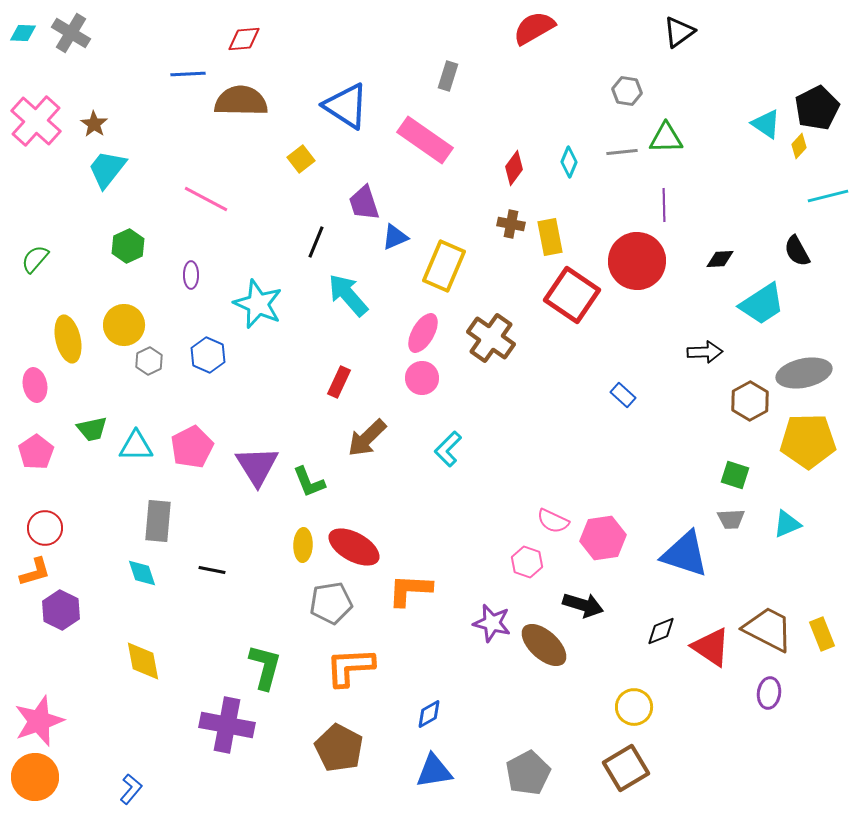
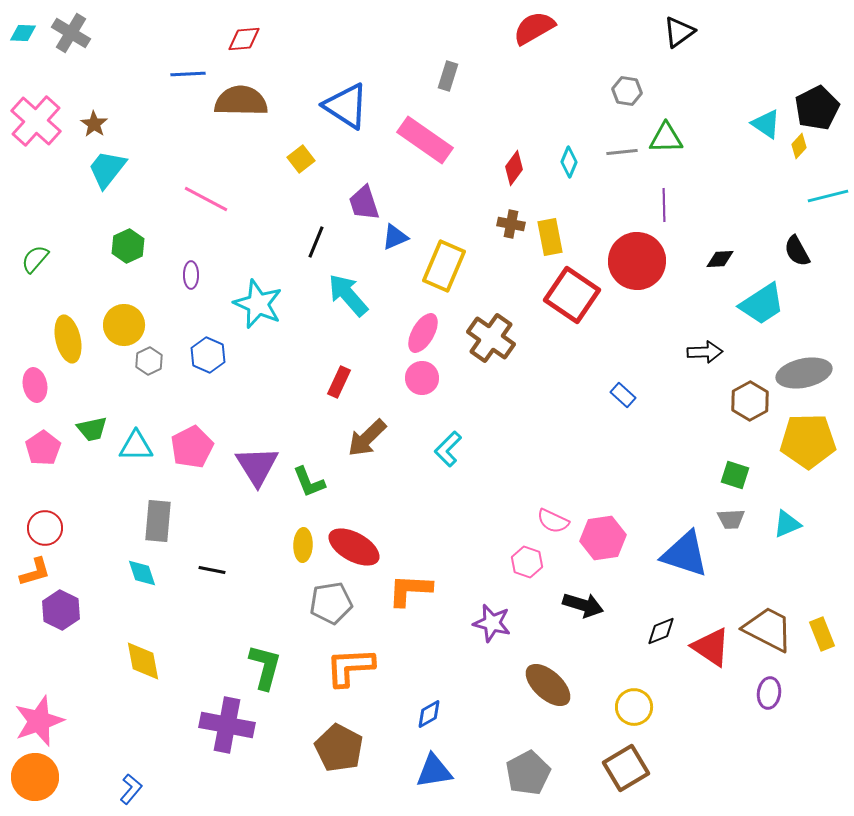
pink pentagon at (36, 452): moved 7 px right, 4 px up
brown ellipse at (544, 645): moved 4 px right, 40 px down
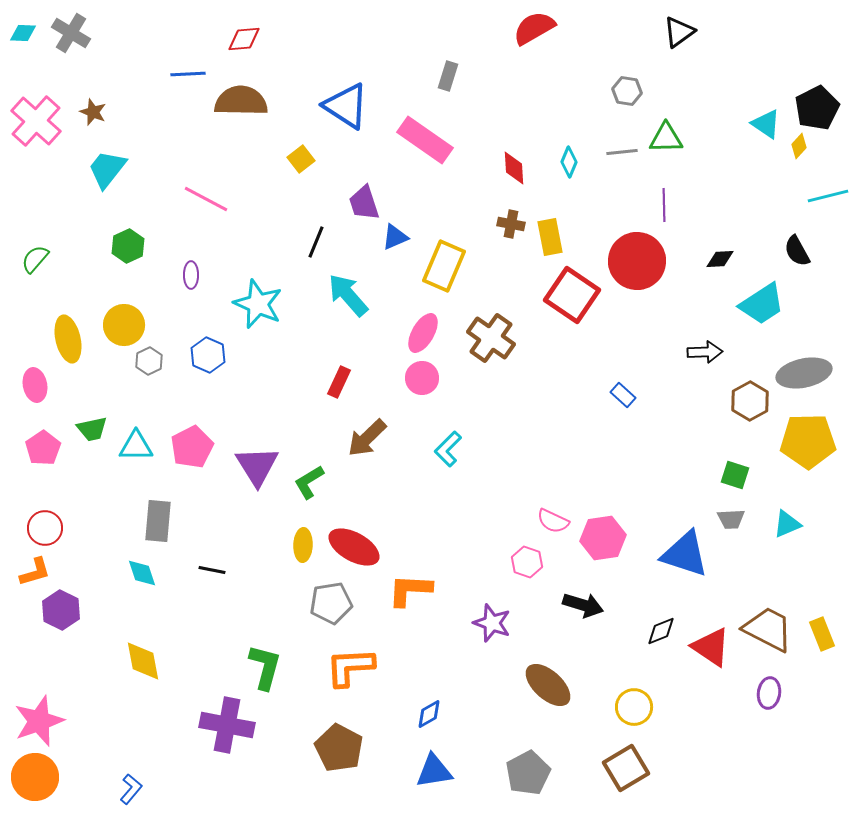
brown star at (94, 124): moved 1 px left, 12 px up; rotated 12 degrees counterclockwise
red diamond at (514, 168): rotated 40 degrees counterclockwise
green L-shape at (309, 482): rotated 81 degrees clockwise
purple star at (492, 623): rotated 6 degrees clockwise
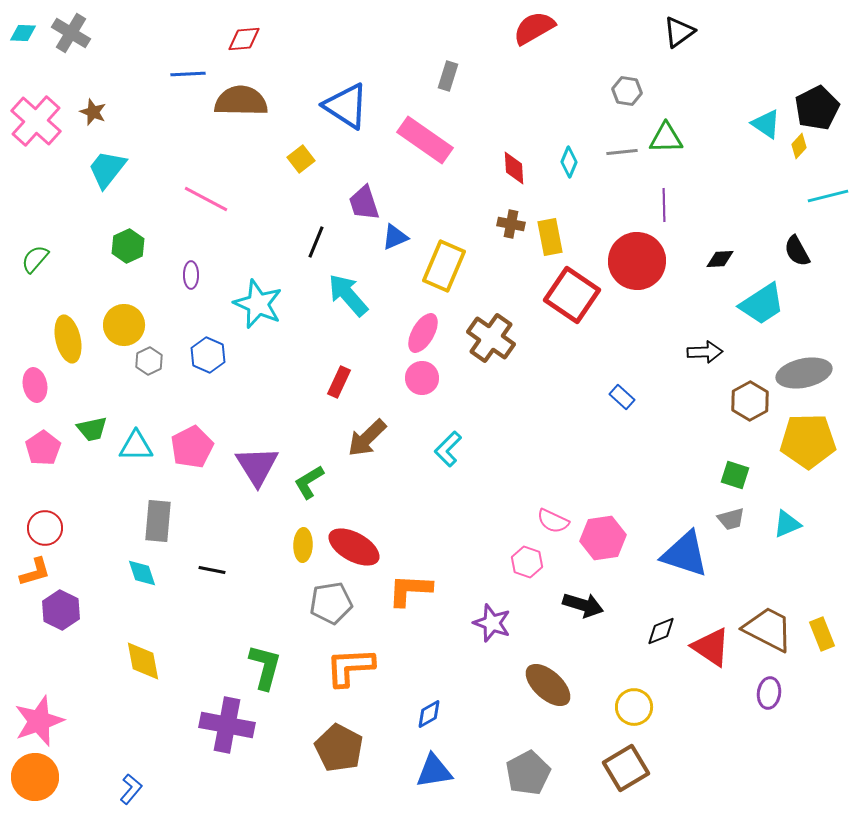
blue rectangle at (623, 395): moved 1 px left, 2 px down
gray trapezoid at (731, 519): rotated 12 degrees counterclockwise
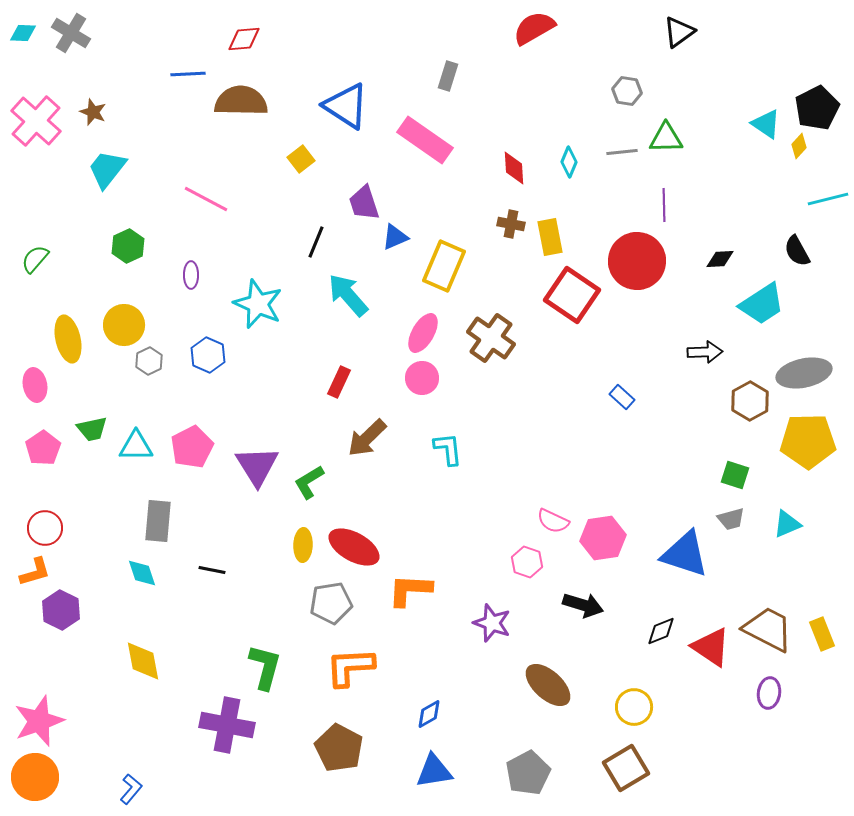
cyan line at (828, 196): moved 3 px down
cyan L-shape at (448, 449): rotated 129 degrees clockwise
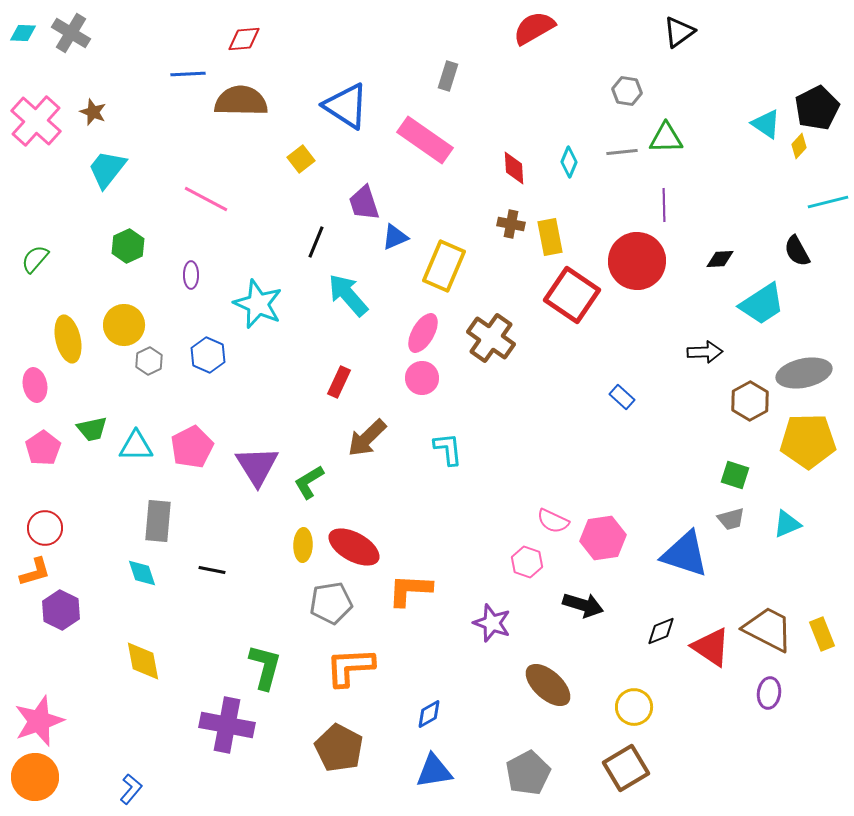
cyan line at (828, 199): moved 3 px down
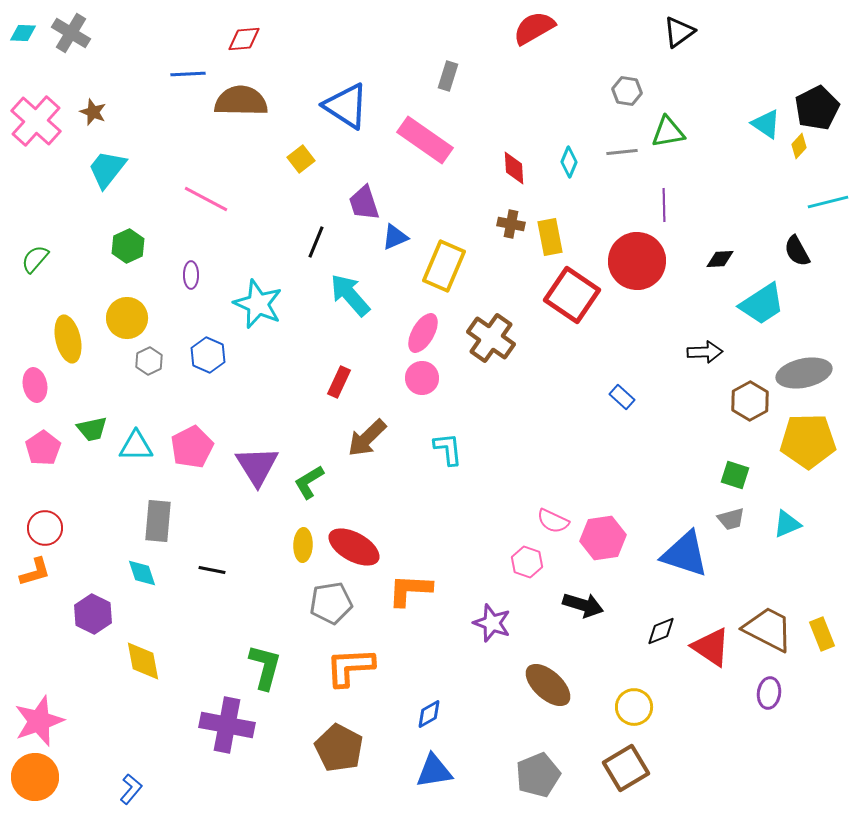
green triangle at (666, 138): moved 2 px right, 6 px up; rotated 9 degrees counterclockwise
cyan arrow at (348, 295): moved 2 px right
yellow circle at (124, 325): moved 3 px right, 7 px up
purple hexagon at (61, 610): moved 32 px right, 4 px down
gray pentagon at (528, 773): moved 10 px right, 2 px down; rotated 6 degrees clockwise
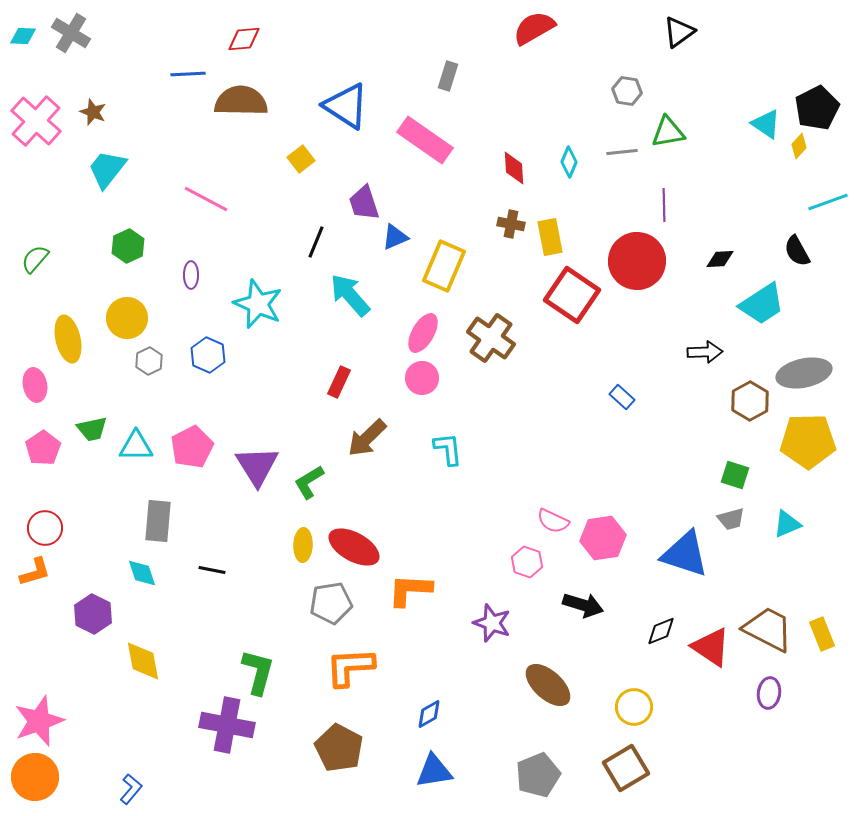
cyan diamond at (23, 33): moved 3 px down
cyan line at (828, 202): rotated 6 degrees counterclockwise
green L-shape at (265, 667): moved 7 px left, 5 px down
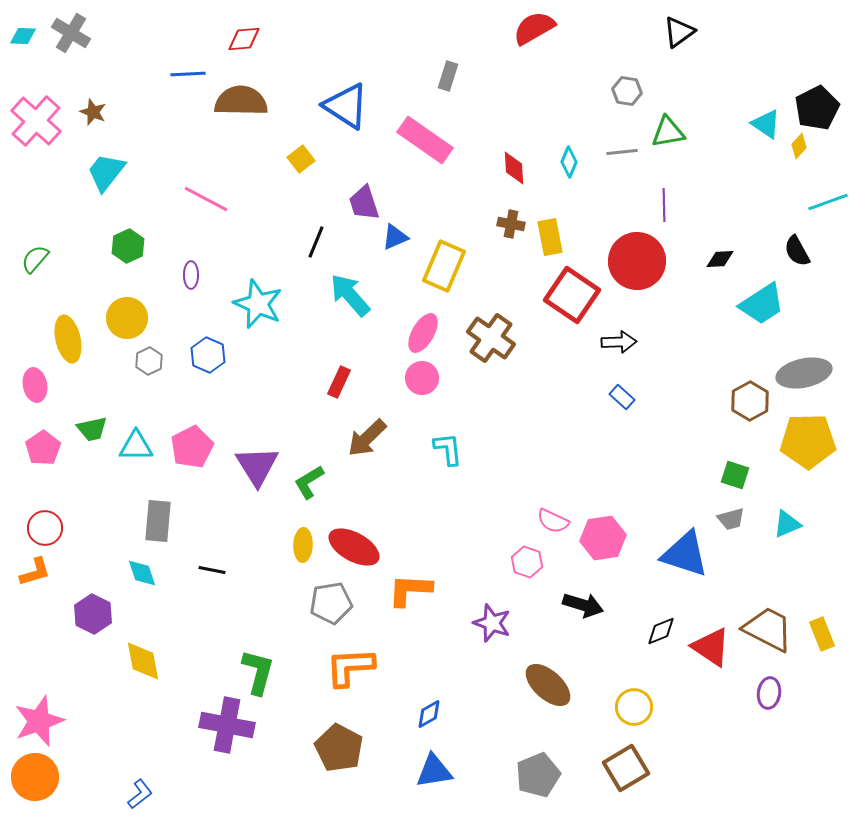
cyan trapezoid at (107, 169): moved 1 px left, 3 px down
black arrow at (705, 352): moved 86 px left, 10 px up
blue L-shape at (131, 789): moved 9 px right, 5 px down; rotated 12 degrees clockwise
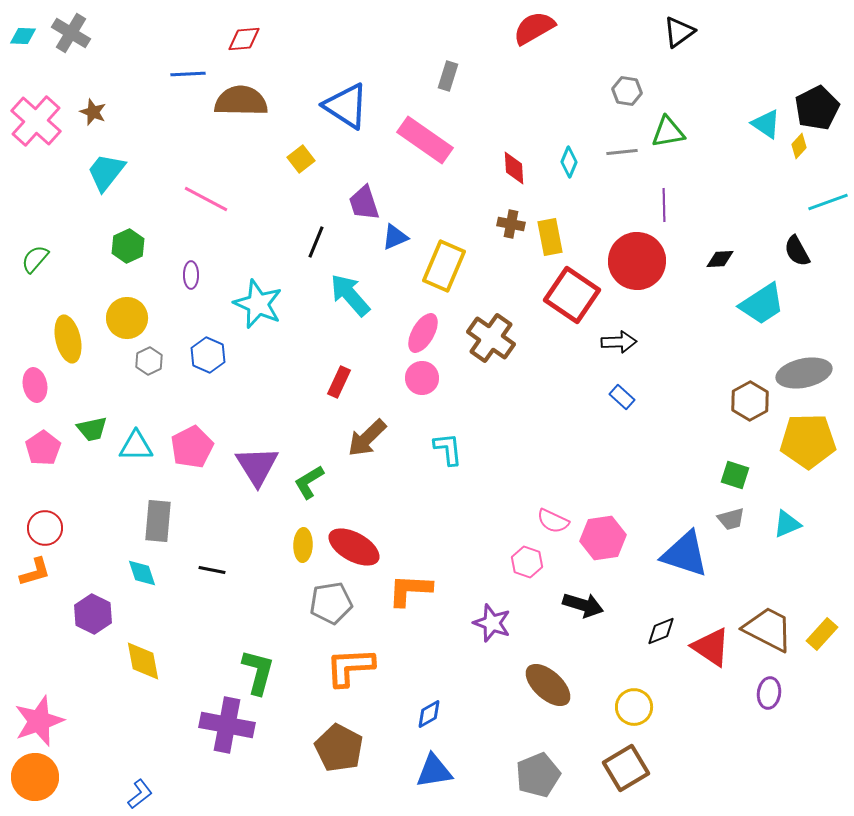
yellow rectangle at (822, 634): rotated 64 degrees clockwise
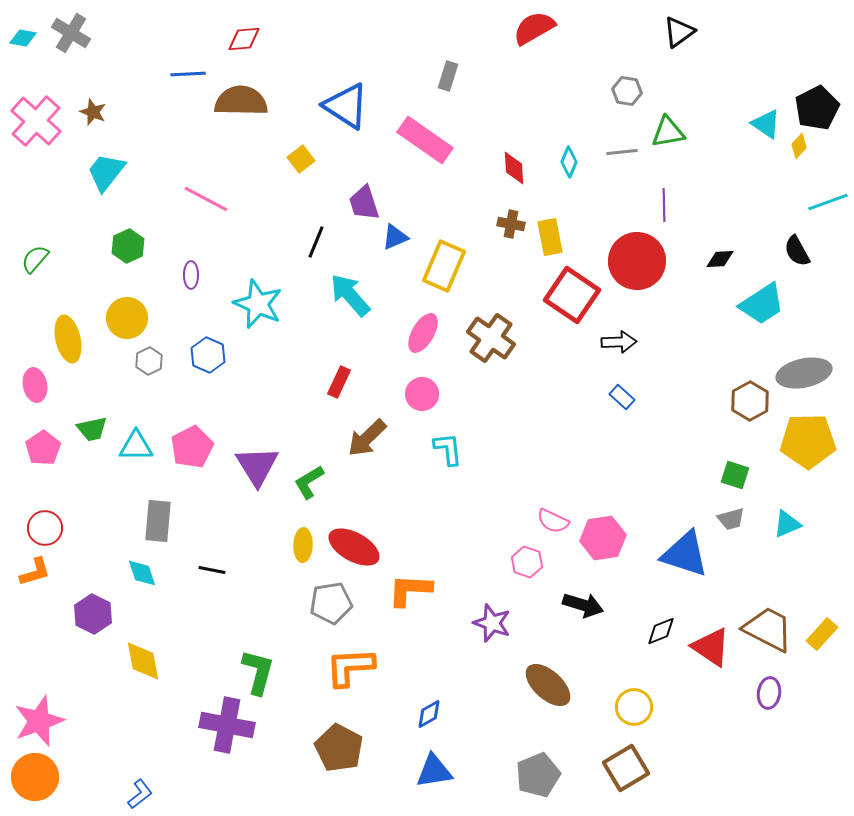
cyan diamond at (23, 36): moved 2 px down; rotated 8 degrees clockwise
pink circle at (422, 378): moved 16 px down
